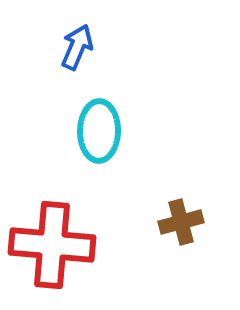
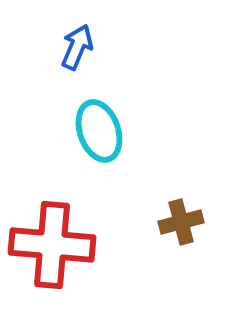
cyan ellipse: rotated 20 degrees counterclockwise
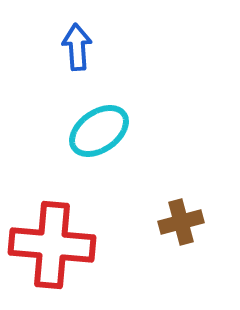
blue arrow: rotated 27 degrees counterclockwise
cyan ellipse: rotated 74 degrees clockwise
